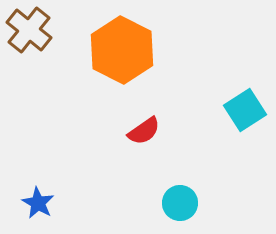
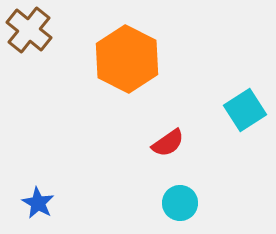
orange hexagon: moved 5 px right, 9 px down
red semicircle: moved 24 px right, 12 px down
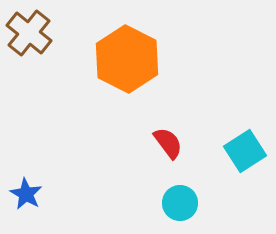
brown cross: moved 3 px down
cyan square: moved 41 px down
red semicircle: rotated 92 degrees counterclockwise
blue star: moved 12 px left, 9 px up
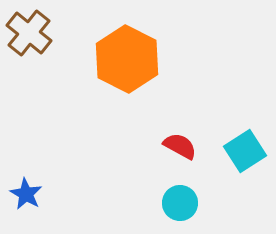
red semicircle: moved 12 px right, 3 px down; rotated 24 degrees counterclockwise
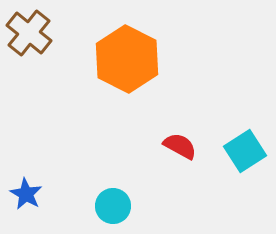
cyan circle: moved 67 px left, 3 px down
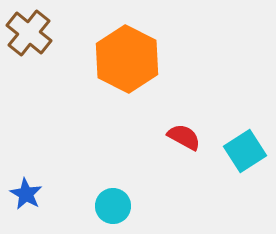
red semicircle: moved 4 px right, 9 px up
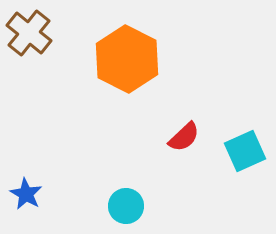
red semicircle: rotated 108 degrees clockwise
cyan square: rotated 9 degrees clockwise
cyan circle: moved 13 px right
